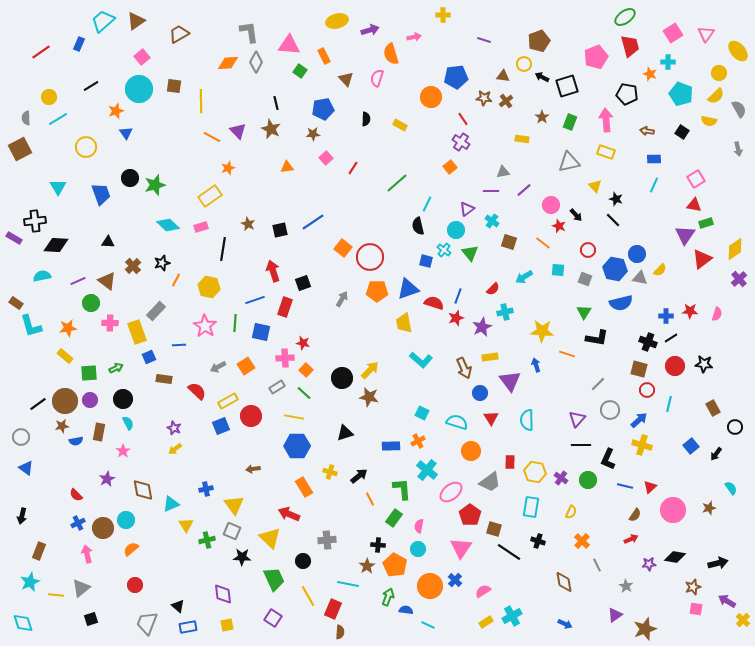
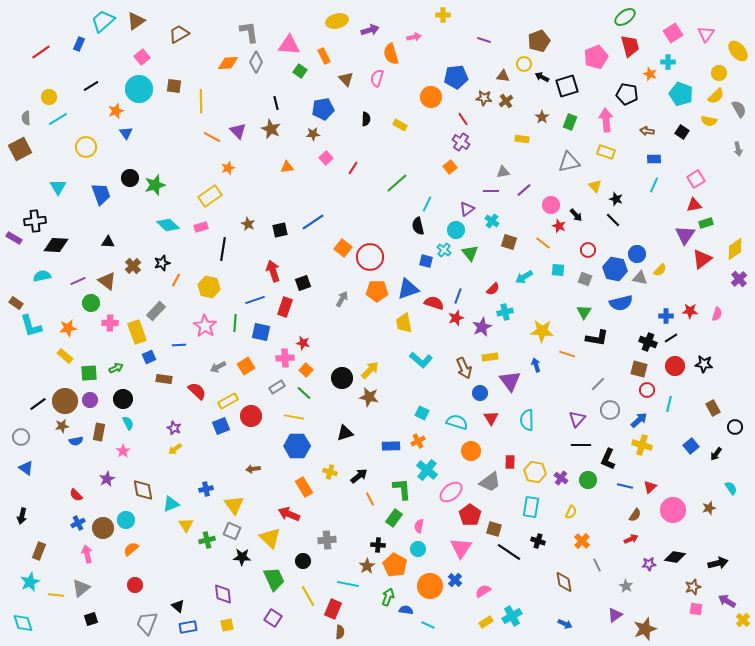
red triangle at (694, 205): rotated 21 degrees counterclockwise
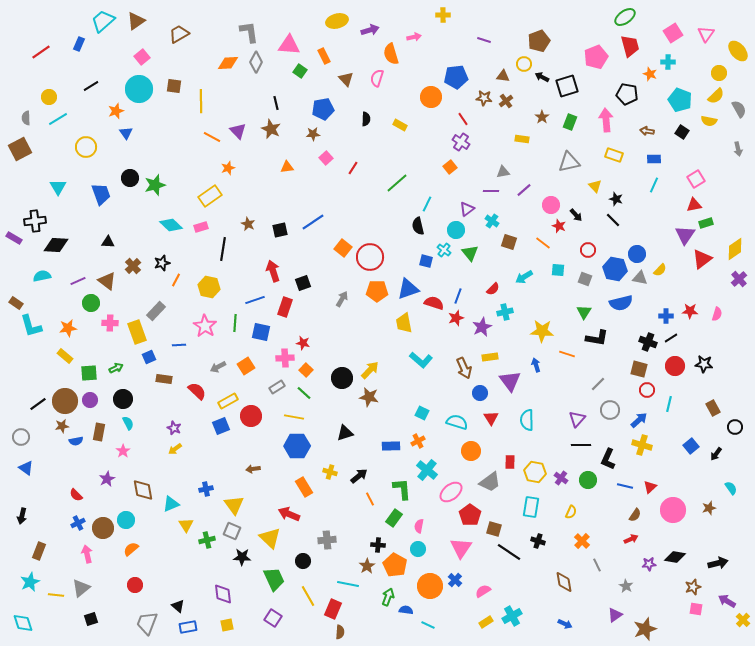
cyan pentagon at (681, 94): moved 1 px left, 6 px down
yellow rectangle at (606, 152): moved 8 px right, 3 px down
cyan diamond at (168, 225): moved 3 px right
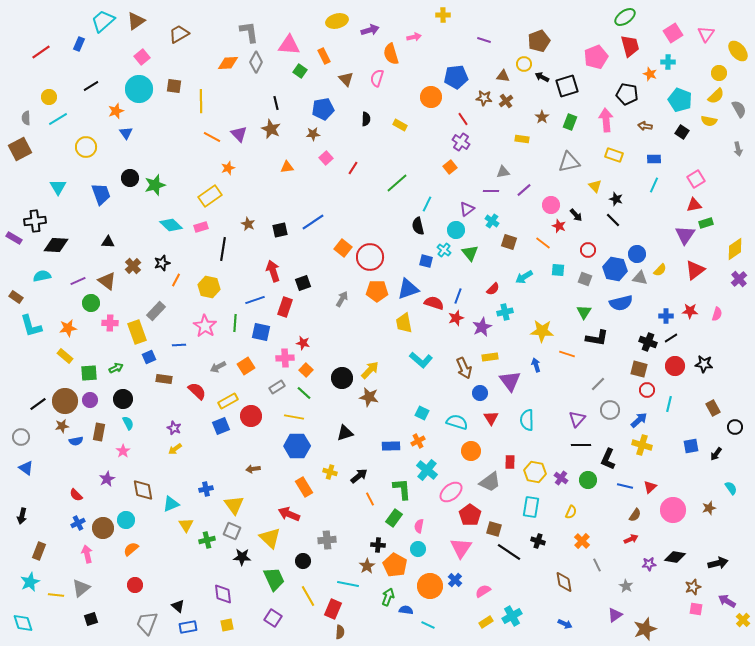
purple triangle at (238, 131): moved 1 px right, 3 px down
brown arrow at (647, 131): moved 2 px left, 5 px up
red triangle at (702, 259): moved 7 px left, 11 px down
brown rectangle at (16, 303): moved 6 px up
blue square at (691, 446): rotated 28 degrees clockwise
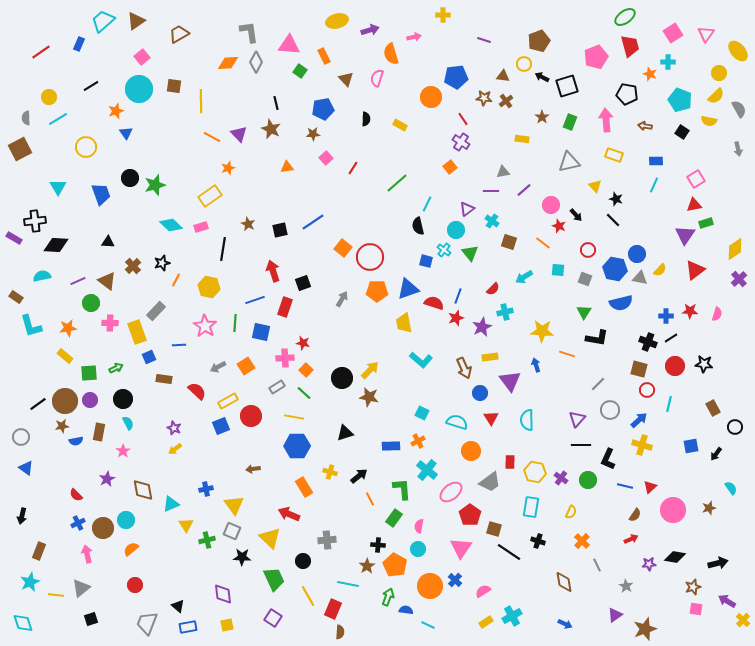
blue rectangle at (654, 159): moved 2 px right, 2 px down
